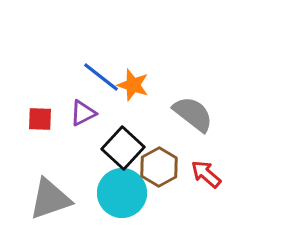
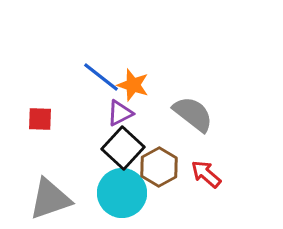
purple triangle: moved 37 px right
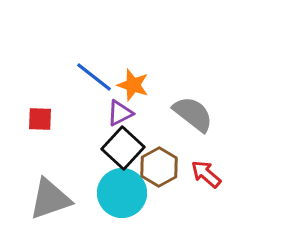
blue line: moved 7 px left
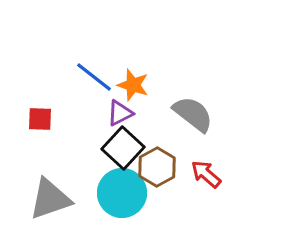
brown hexagon: moved 2 px left
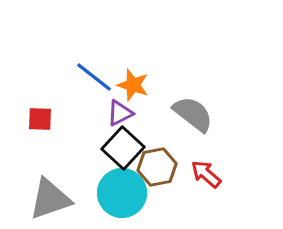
brown hexagon: rotated 18 degrees clockwise
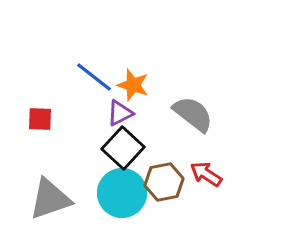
brown hexagon: moved 7 px right, 15 px down
red arrow: rotated 8 degrees counterclockwise
